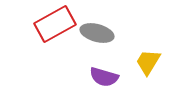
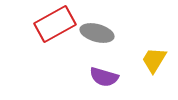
yellow trapezoid: moved 6 px right, 2 px up
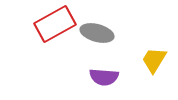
purple semicircle: rotated 12 degrees counterclockwise
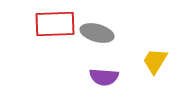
red rectangle: rotated 27 degrees clockwise
yellow trapezoid: moved 1 px right, 1 px down
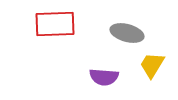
gray ellipse: moved 30 px right
yellow trapezoid: moved 3 px left, 4 px down
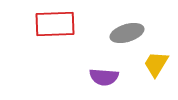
gray ellipse: rotated 32 degrees counterclockwise
yellow trapezoid: moved 4 px right, 1 px up
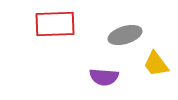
gray ellipse: moved 2 px left, 2 px down
yellow trapezoid: rotated 68 degrees counterclockwise
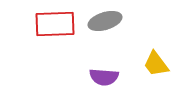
gray ellipse: moved 20 px left, 14 px up
